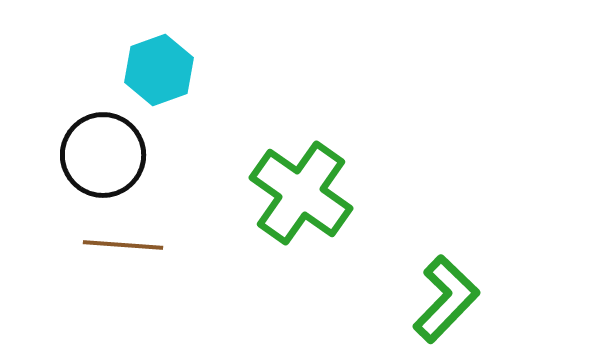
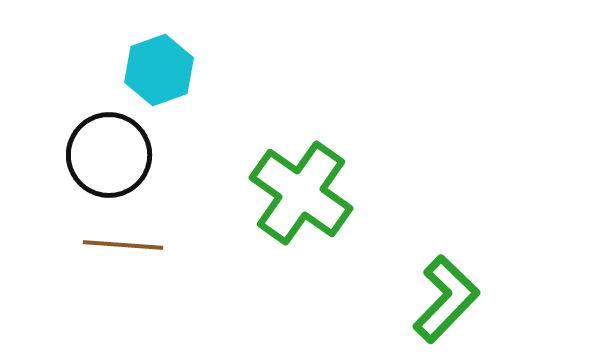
black circle: moved 6 px right
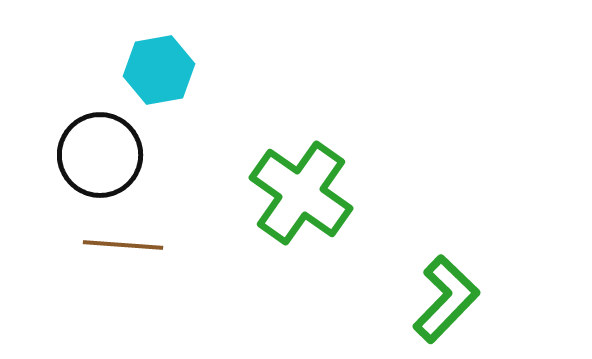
cyan hexagon: rotated 10 degrees clockwise
black circle: moved 9 px left
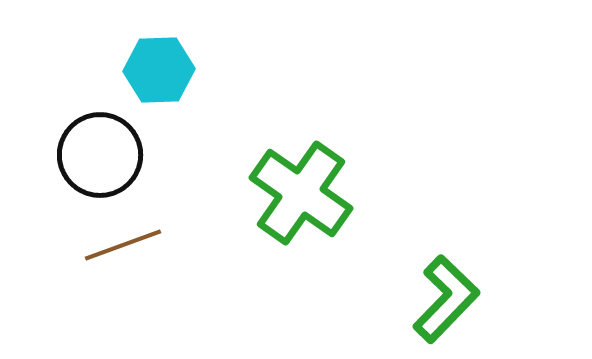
cyan hexagon: rotated 8 degrees clockwise
brown line: rotated 24 degrees counterclockwise
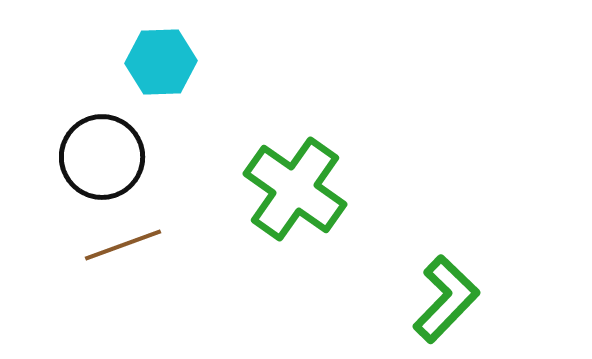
cyan hexagon: moved 2 px right, 8 px up
black circle: moved 2 px right, 2 px down
green cross: moved 6 px left, 4 px up
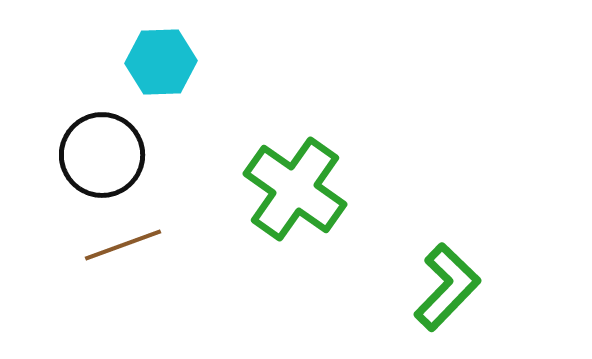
black circle: moved 2 px up
green L-shape: moved 1 px right, 12 px up
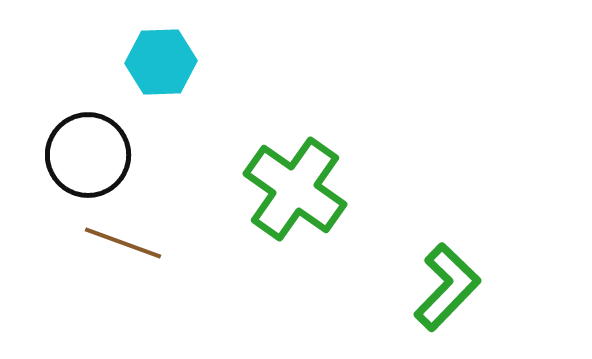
black circle: moved 14 px left
brown line: moved 2 px up; rotated 40 degrees clockwise
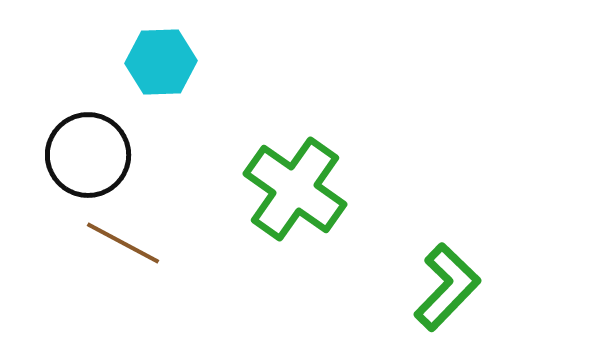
brown line: rotated 8 degrees clockwise
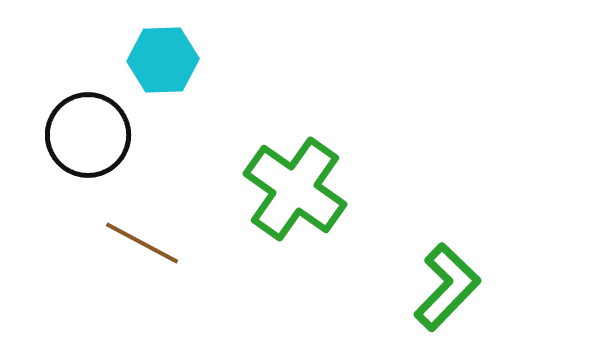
cyan hexagon: moved 2 px right, 2 px up
black circle: moved 20 px up
brown line: moved 19 px right
